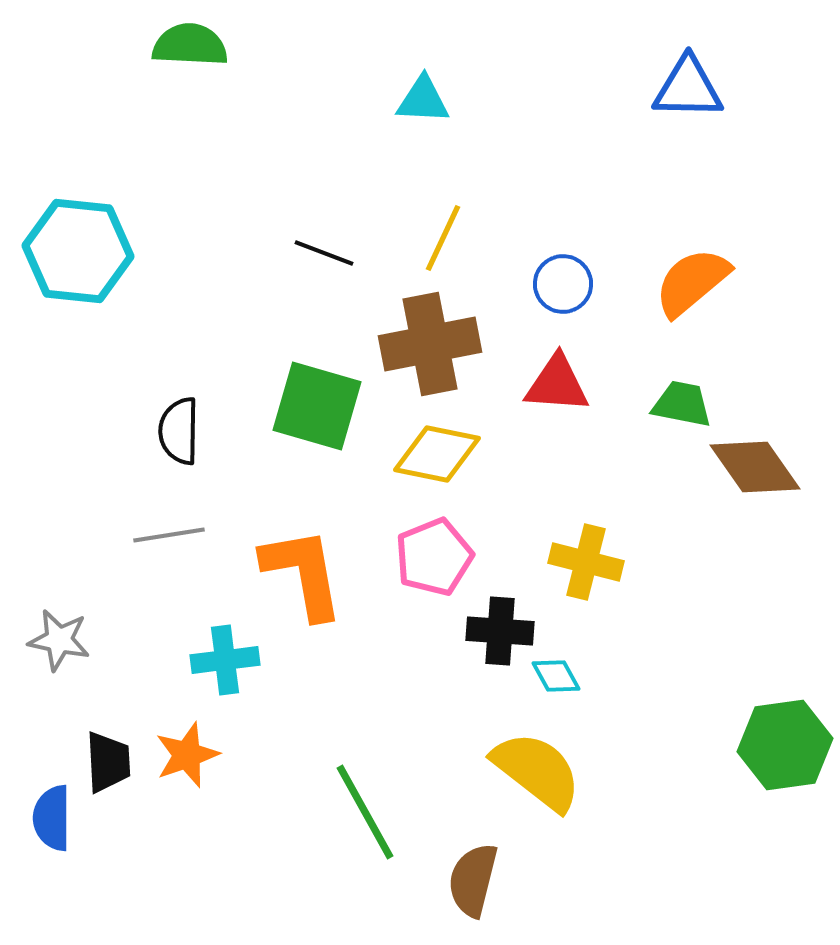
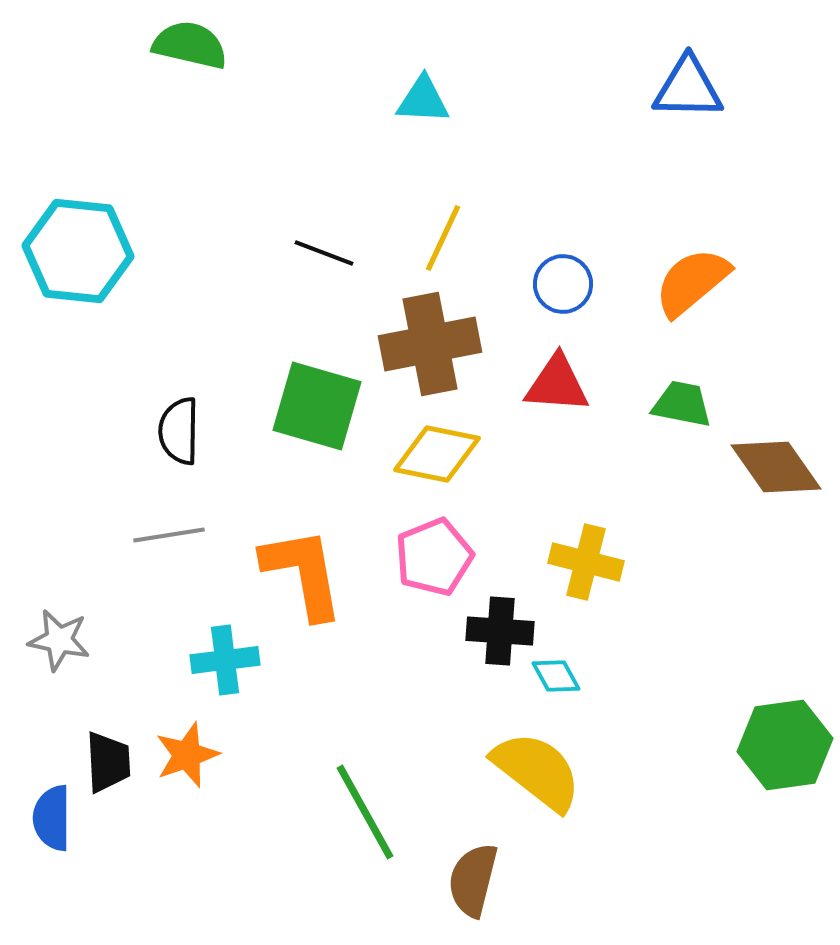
green semicircle: rotated 10 degrees clockwise
brown diamond: moved 21 px right
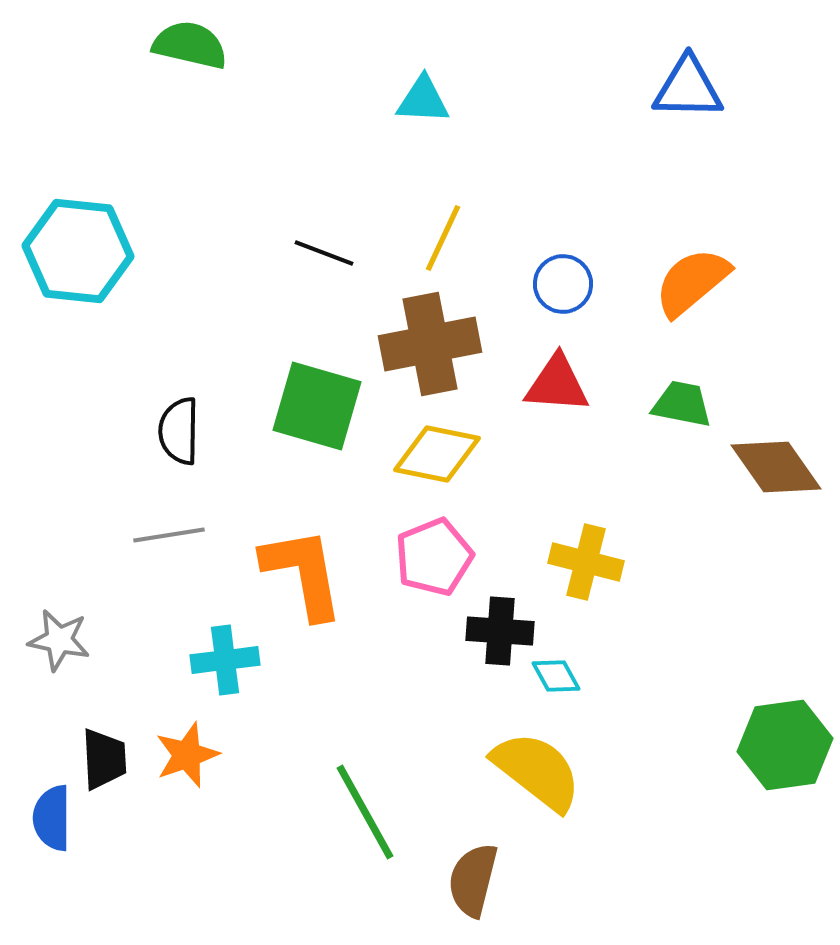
black trapezoid: moved 4 px left, 3 px up
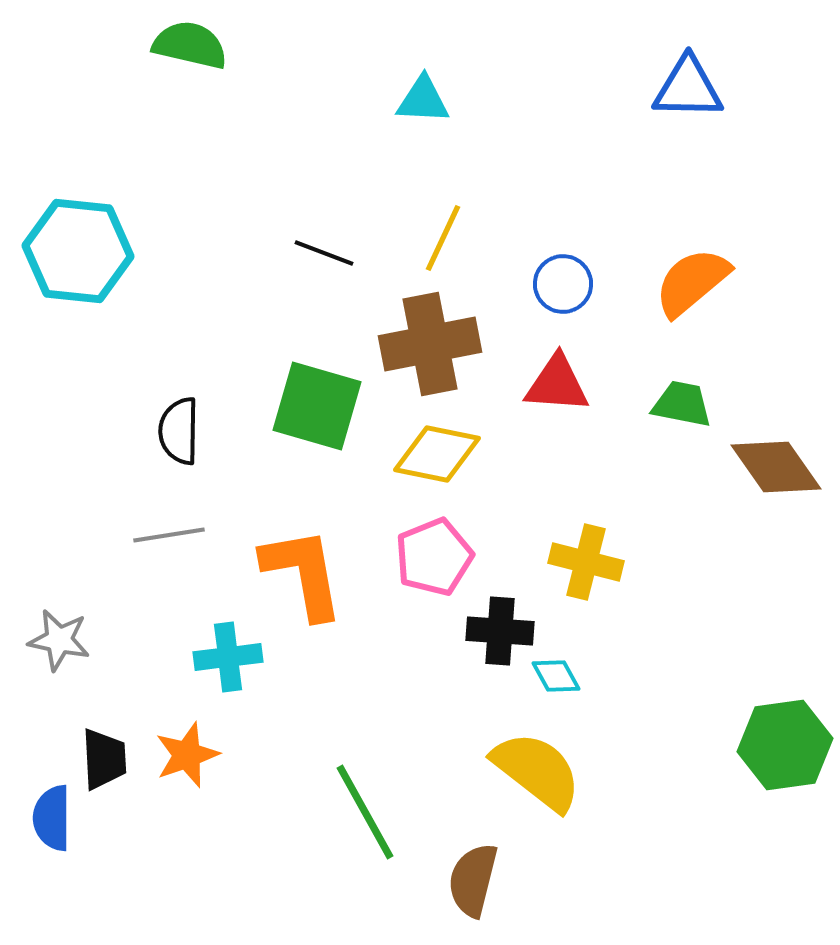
cyan cross: moved 3 px right, 3 px up
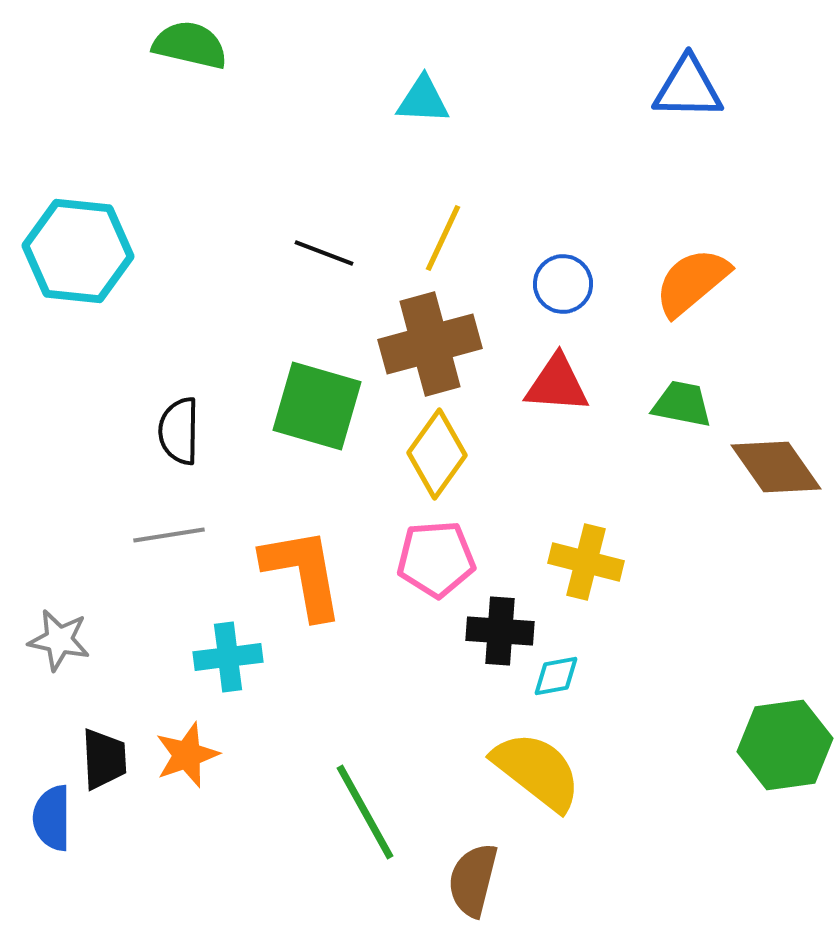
brown cross: rotated 4 degrees counterclockwise
yellow diamond: rotated 66 degrees counterclockwise
pink pentagon: moved 2 px right, 2 px down; rotated 18 degrees clockwise
cyan diamond: rotated 72 degrees counterclockwise
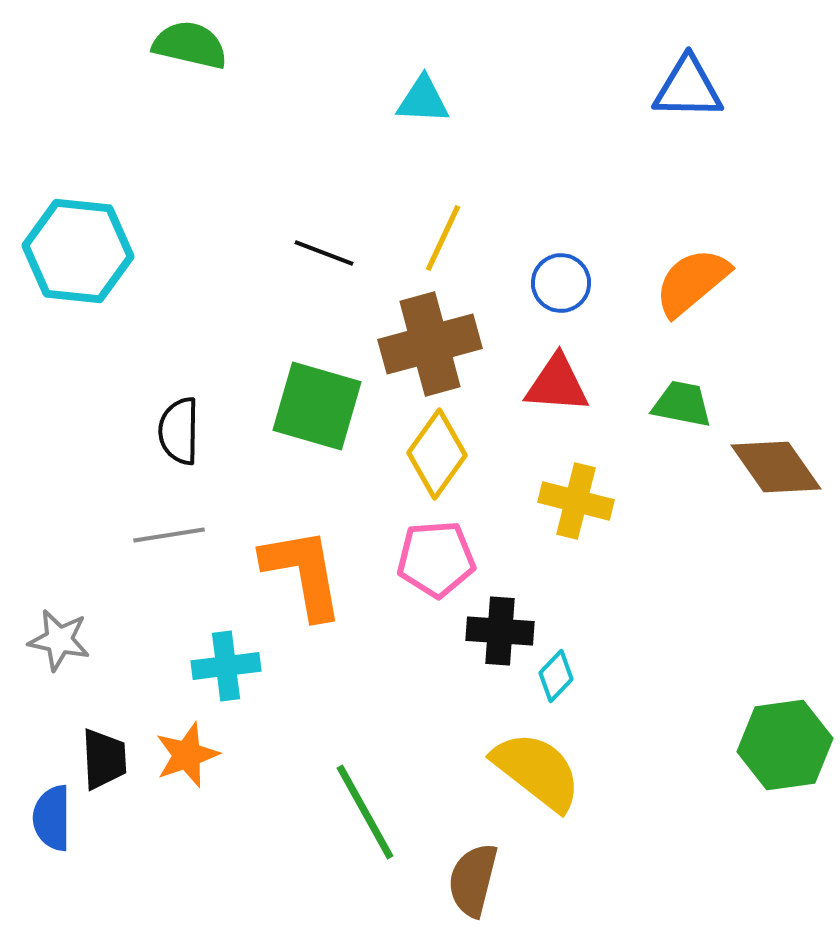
blue circle: moved 2 px left, 1 px up
yellow cross: moved 10 px left, 61 px up
cyan cross: moved 2 px left, 9 px down
cyan diamond: rotated 36 degrees counterclockwise
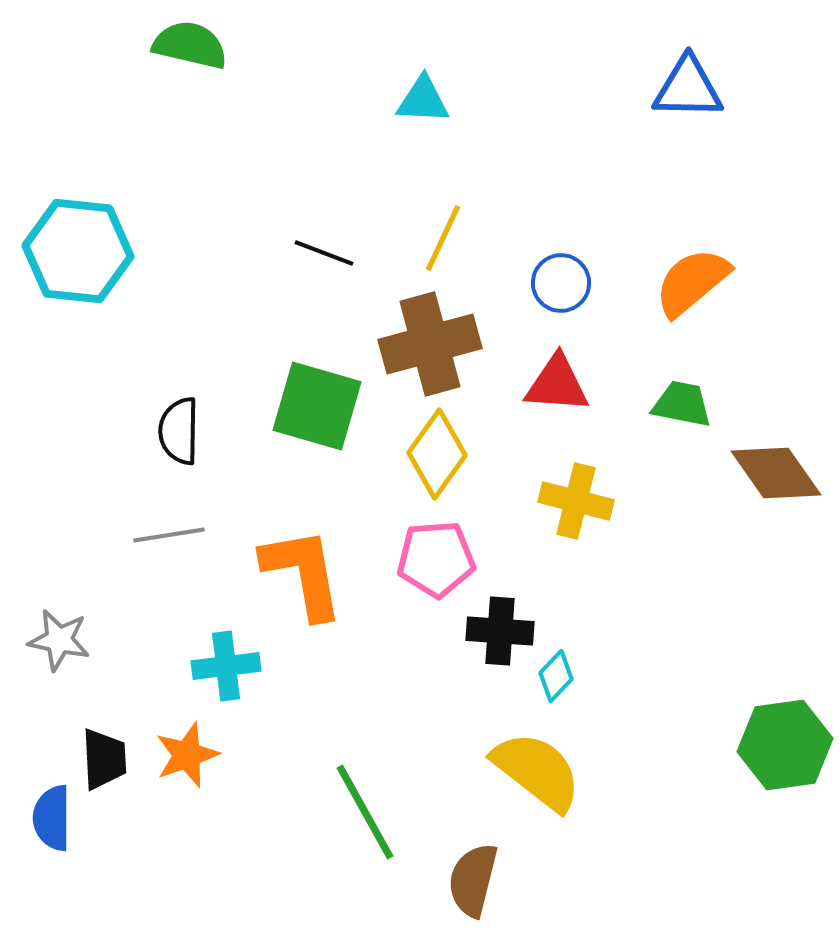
brown diamond: moved 6 px down
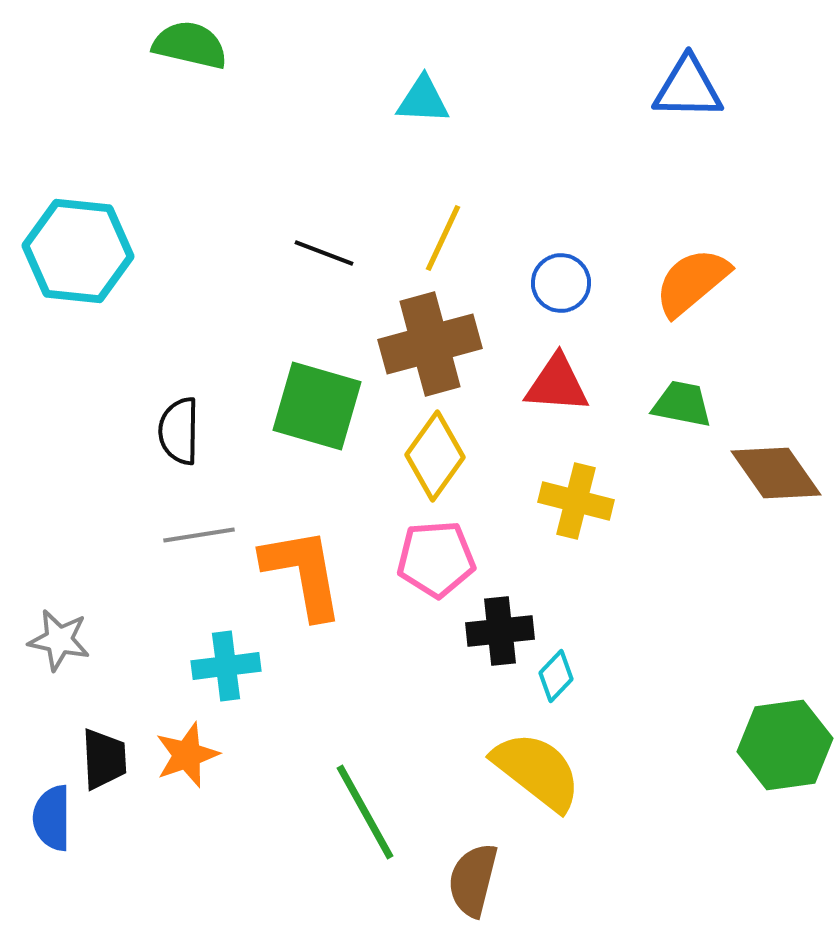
yellow diamond: moved 2 px left, 2 px down
gray line: moved 30 px right
black cross: rotated 10 degrees counterclockwise
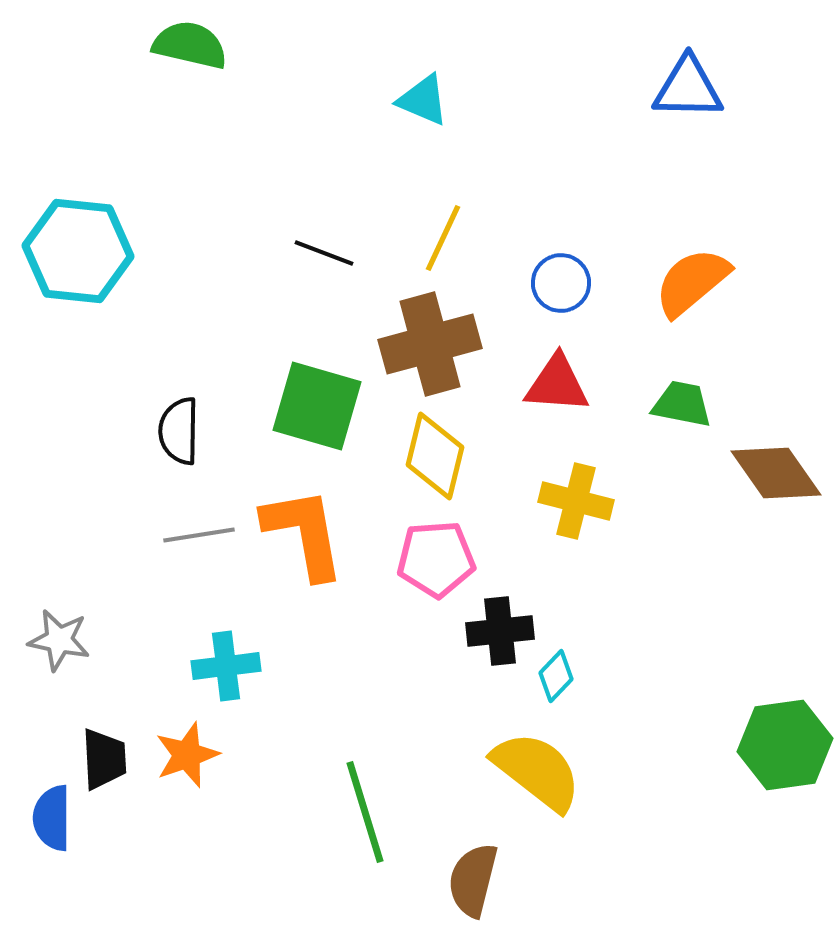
cyan triangle: rotated 20 degrees clockwise
yellow diamond: rotated 22 degrees counterclockwise
orange L-shape: moved 1 px right, 40 px up
green line: rotated 12 degrees clockwise
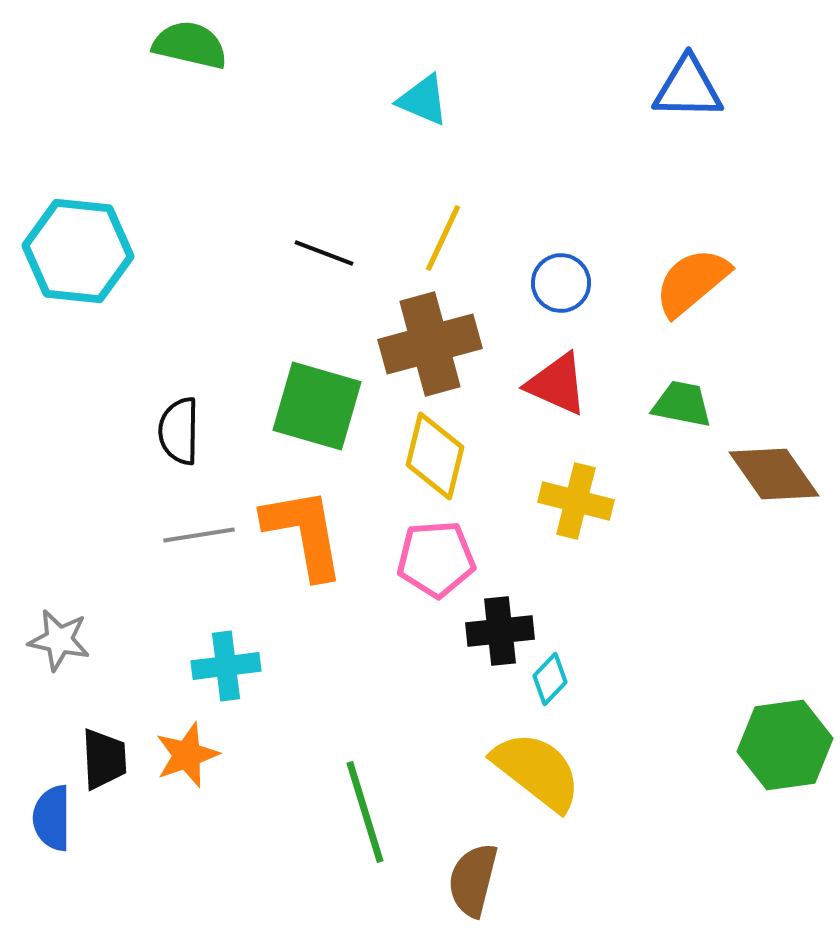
red triangle: rotated 20 degrees clockwise
brown diamond: moved 2 px left, 1 px down
cyan diamond: moved 6 px left, 3 px down
